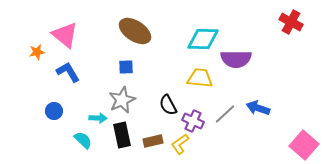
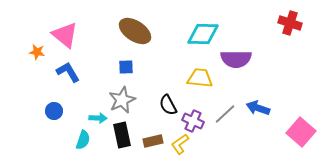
red cross: moved 1 px left, 1 px down; rotated 10 degrees counterclockwise
cyan diamond: moved 5 px up
orange star: rotated 21 degrees clockwise
cyan semicircle: rotated 66 degrees clockwise
pink square: moved 3 px left, 13 px up
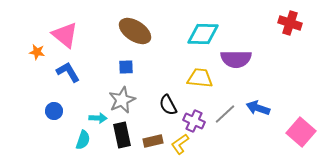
purple cross: moved 1 px right
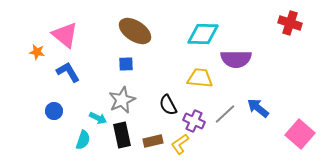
blue square: moved 3 px up
blue arrow: rotated 20 degrees clockwise
cyan arrow: rotated 24 degrees clockwise
pink square: moved 1 px left, 2 px down
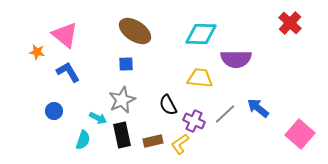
red cross: rotated 25 degrees clockwise
cyan diamond: moved 2 px left
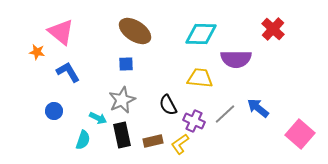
red cross: moved 17 px left, 6 px down
pink triangle: moved 4 px left, 3 px up
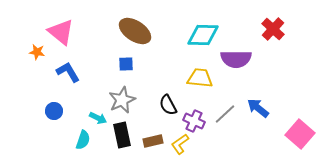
cyan diamond: moved 2 px right, 1 px down
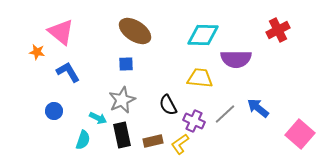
red cross: moved 5 px right, 1 px down; rotated 20 degrees clockwise
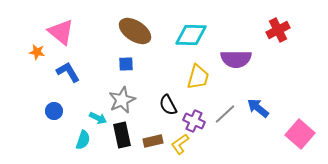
cyan diamond: moved 12 px left
yellow trapezoid: moved 2 px left, 1 px up; rotated 100 degrees clockwise
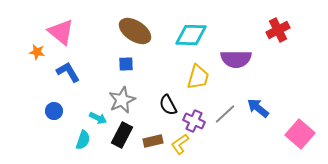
black rectangle: rotated 40 degrees clockwise
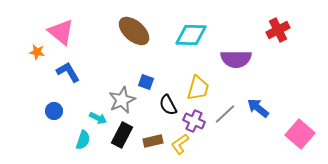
brown ellipse: moved 1 px left; rotated 8 degrees clockwise
blue square: moved 20 px right, 18 px down; rotated 21 degrees clockwise
yellow trapezoid: moved 11 px down
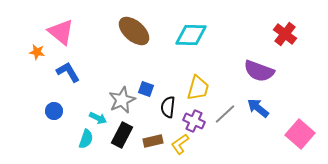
red cross: moved 7 px right, 4 px down; rotated 25 degrees counterclockwise
purple semicircle: moved 23 px right, 12 px down; rotated 20 degrees clockwise
blue square: moved 7 px down
black semicircle: moved 2 px down; rotated 35 degrees clockwise
cyan semicircle: moved 3 px right, 1 px up
